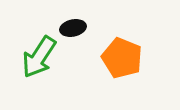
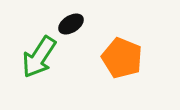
black ellipse: moved 2 px left, 4 px up; rotated 20 degrees counterclockwise
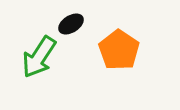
orange pentagon: moved 3 px left, 8 px up; rotated 12 degrees clockwise
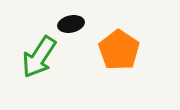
black ellipse: rotated 20 degrees clockwise
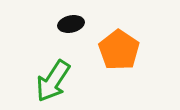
green arrow: moved 14 px right, 24 px down
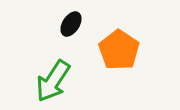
black ellipse: rotated 45 degrees counterclockwise
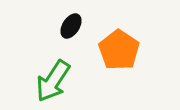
black ellipse: moved 2 px down
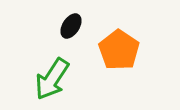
green arrow: moved 1 px left, 2 px up
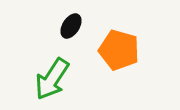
orange pentagon: rotated 18 degrees counterclockwise
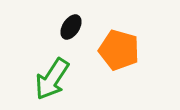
black ellipse: moved 1 px down
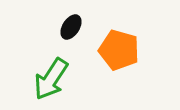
green arrow: moved 1 px left
